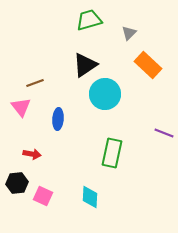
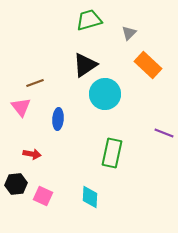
black hexagon: moved 1 px left, 1 px down
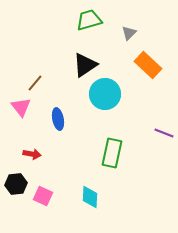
brown line: rotated 30 degrees counterclockwise
blue ellipse: rotated 15 degrees counterclockwise
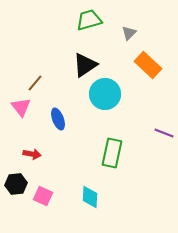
blue ellipse: rotated 10 degrees counterclockwise
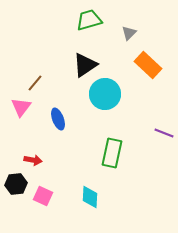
pink triangle: rotated 15 degrees clockwise
red arrow: moved 1 px right, 6 px down
